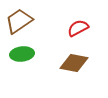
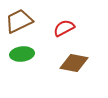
brown trapezoid: rotated 8 degrees clockwise
red semicircle: moved 14 px left
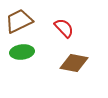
red semicircle: rotated 75 degrees clockwise
green ellipse: moved 2 px up
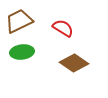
red semicircle: moved 1 px left; rotated 15 degrees counterclockwise
brown diamond: rotated 24 degrees clockwise
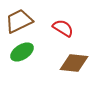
green ellipse: rotated 25 degrees counterclockwise
brown diamond: rotated 28 degrees counterclockwise
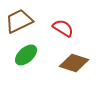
green ellipse: moved 4 px right, 3 px down; rotated 10 degrees counterclockwise
brown diamond: rotated 12 degrees clockwise
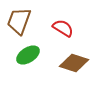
brown trapezoid: rotated 44 degrees counterclockwise
green ellipse: moved 2 px right; rotated 10 degrees clockwise
